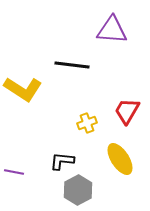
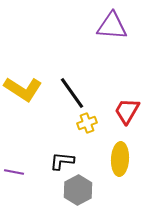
purple triangle: moved 4 px up
black line: moved 28 px down; rotated 48 degrees clockwise
yellow ellipse: rotated 36 degrees clockwise
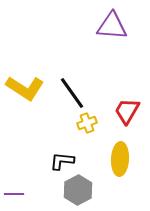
yellow L-shape: moved 2 px right, 1 px up
purple line: moved 22 px down; rotated 12 degrees counterclockwise
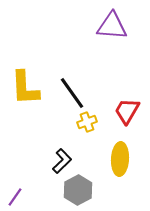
yellow L-shape: rotated 54 degrees clockwise
yellow cross: moved 1 px up
black L-shape: rotated 130 degrees clockwise
purple line: moved 1 px right, 3 px down; rotated 54 degrees counterclockwise
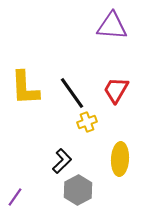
red trapezoid: moved 11 px left, 21 px up
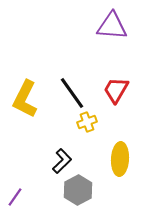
yellow L-shape: moved 11 px down; rotated 30 degrees clockwise
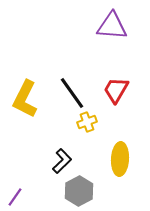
gray hexagon: moved 1 px right, 1 px down
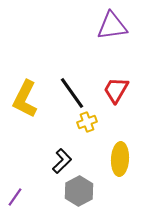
purple triangle: rotated 12 degrees counterclockwise
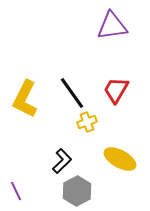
yellow ellipse: rotated 64 degrees counterclockwise
gray hexagon: moved 2 px left
purple line: moved 1 px right, 6 px up; rotated 60 degrees counterclockwise
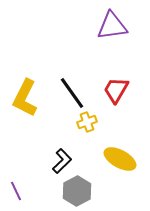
yellow L-shape: moved 1 px up
